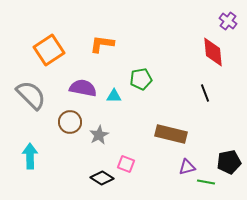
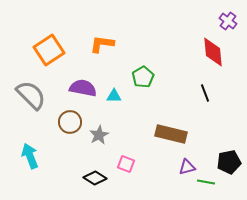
green pentagon: moved 2 px right, 2 px up; rotated 20 degrees counterclockwise
cyan arrow: rotated 20 degrees counterclockwise
black diamond: moved 7 px left
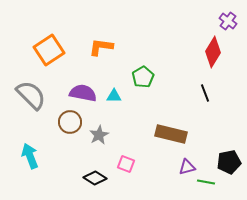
orange L-shape: moved 1 px left, 3 px down
red diamond: rotated 36 degrees clockwise
purple semicircle: moved 5 px down
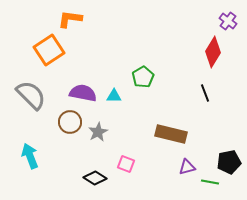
orange L-shape: moved 31 px left, 28 px up
gray star: moved 1 px left, 3 px up
green line: moved 4 px right
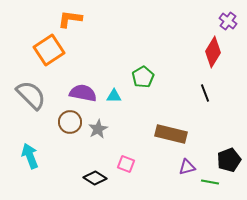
gray star: moved 3 px up
black pentagon: moved 2 px up; rotated 10 degrees counterclockwise
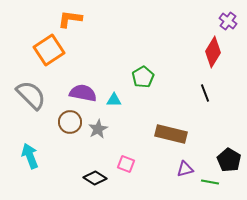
cyan triangle: moved 4 px down
black pentagon: rotated 20 degrees counterclockwise
purple triangle: moved 2 px left, 2 px down
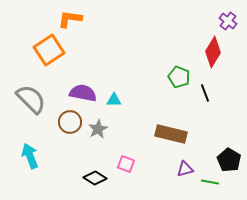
green pentagon: moved 36 px right; rotated 20 degrees counterclockwise
gray semicircle: moved 4 px down
